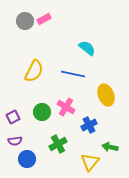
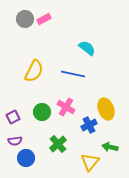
gray circle: moved 2 px up
yellow ellipse: moved 14 px down
green cross: rotated 12 degrees counterclockwise
blue circle: moved 1 px left, 1 px up
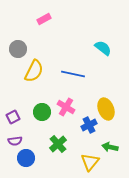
gray circle: moved 7 px left, 30 px down
cyan semicircle: moved 16 px right
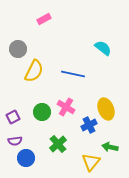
yellow triangle: moved 1 px right
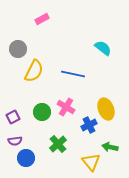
pink rectangle: moved 2 px left
yellow triangle: rotated 18 degrees counterclockwise
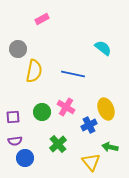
yellow semicircle: rotated 15 degrees counterclockwise
purple square: rotated 24 degrees clockwise
blue circle: moved 1 px left
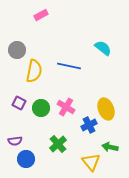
pink rectangle: moved 1 px left, 4 px up
gray circle: moved 1 px left, 1 px down
blue line: moved 4 px left, 8 px up
green circle: moved 1 px left, 4 px up
purple square: moved 6 px right, 14 px up; rotated 32 degrees clockwise
blue circle: moved 1 px right, 1 px down
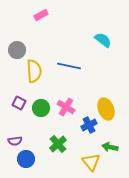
cyan semicircle: moved 8 px up
yellow semicircle: rotated 15 degrees counterclockwise
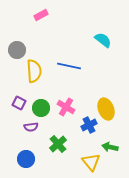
purple semicircle: moved 16 px right, 14 px up
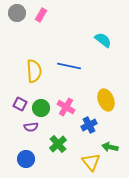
pink rectangle: rotated 32 degrees counterclockwise
gray circle: moved 37 px up
purple square: moved 1 px right, 1 px down
yellow ellipse: moved 9 px up
